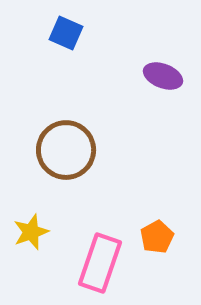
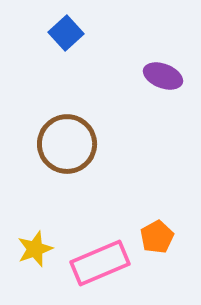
blue square: rotated 24 degrees clockwise
brown circle: moved 1 px right, 6 px up
yellow star: moved 4 px right, 17 px down
pink rectangle: rotated 48 degrees clockwise
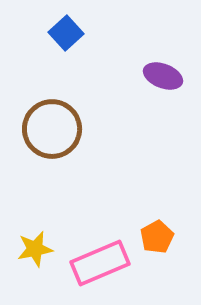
brown circle: moved 15 px left, 15 px up
yellow star: rotated 9 degrees clockwise
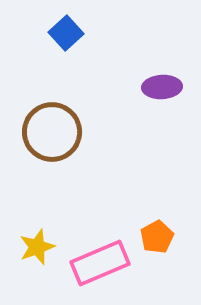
purple ellipse: moved 1 px left, 11 px down; rotated 24 degrees counterclockwise
brown circle: moved 3 px down
yellow star: moved 2 px right, 2 px up; rotated 9 degrees counterclockwise
